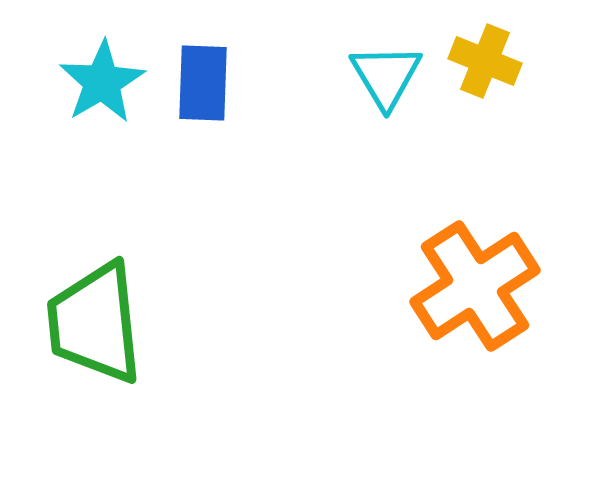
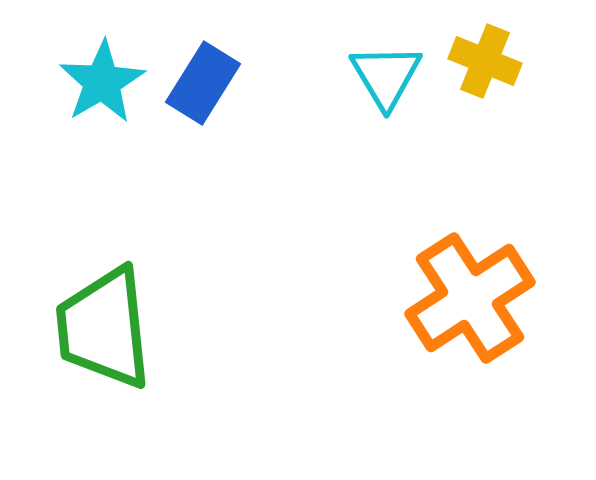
blue rectangle: rotated 30 degrees clockwise
orange cross: moved 5 px left, 12 px down
green trapezoid: moved 9 px right, 5 px down
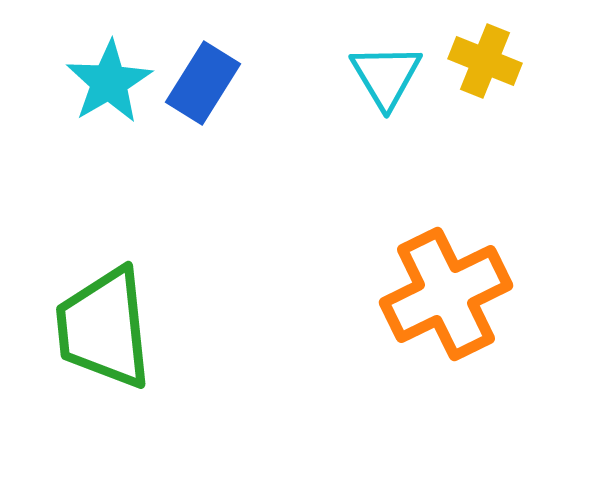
cyan star: moved 7 px right
orange cross: moved 24 px left, 4 px up; rotated 7 degrees clockwise
